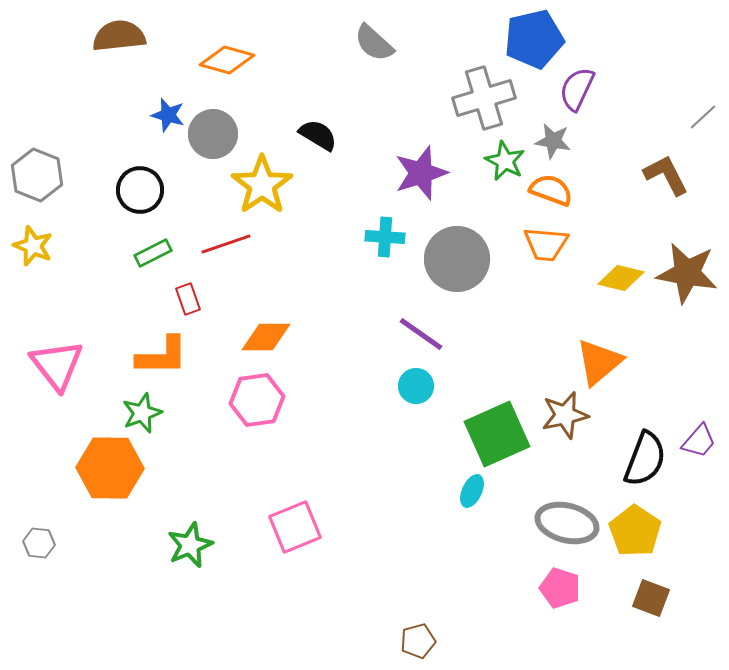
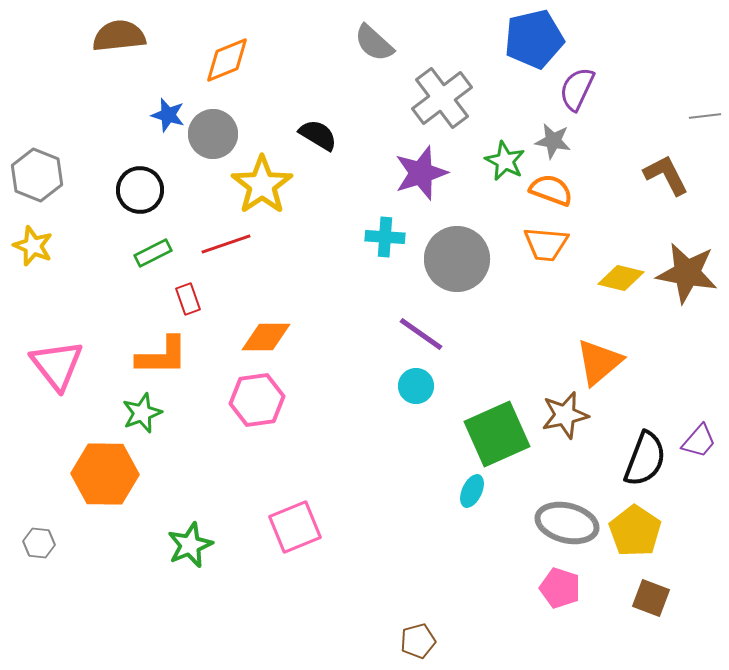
orange diamond at (227, 60): rotated 38 degrees counterclockwise
gray cross at (484, 98): moved 42 px left; rotated 20 degrees counterclockwise
gray line at (703, 117): moved 2 px right, 1 px up; rotated 36 degrees clockwise
orange hexagon at (110, 468): moved 5 px left, 6 px down
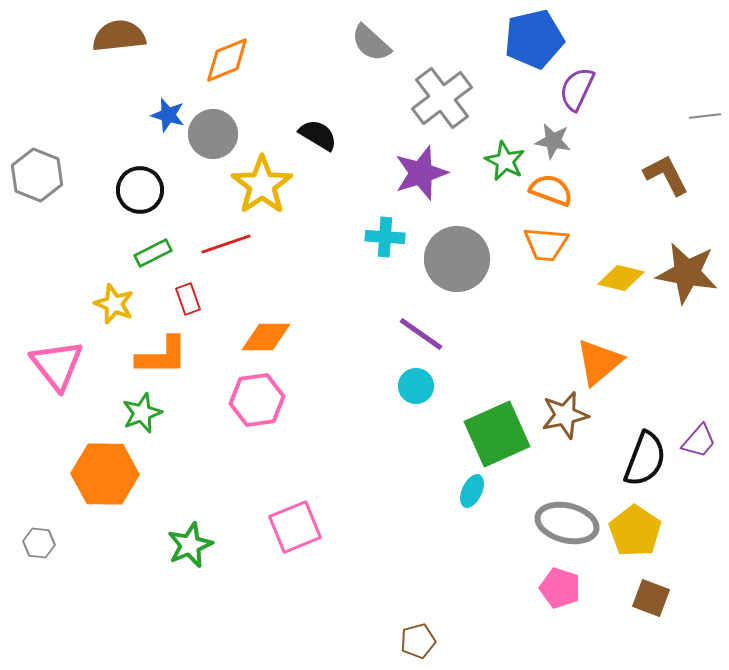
gray semicircle at (374, 43): moved 3 px left
yellow star at (33, 246): moved 81 px right, 58 px down
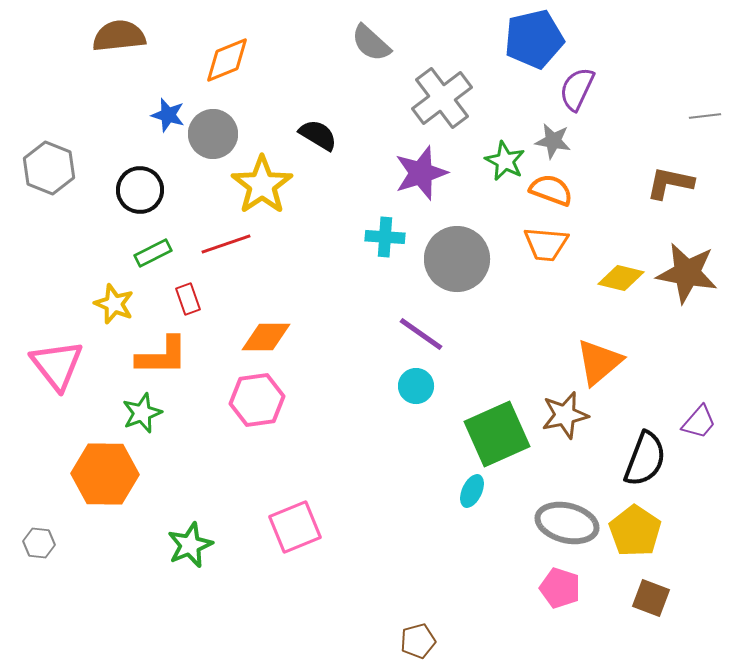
gray hexagon at (37, 175): moved 12 px right, 7 px up
brown L-shape at (666, 175): moved 4 px right, 8 px down; rotated 51 degrees counterclockwise
purple trapezoid at (699, 441): moved 19 px up
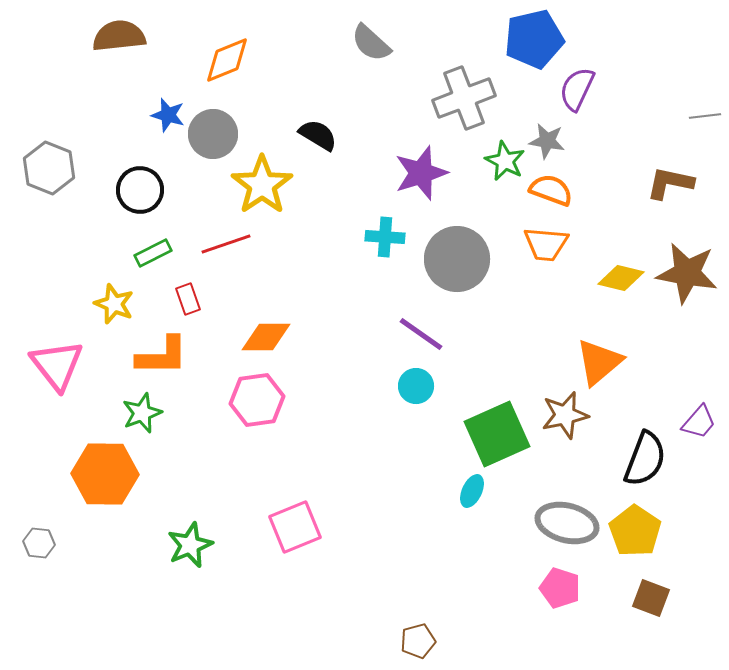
gray cross at (442, 98): moved 22 px right; rotated 16 degrees clockwise
gray star at (553, 141): moved 6 px left
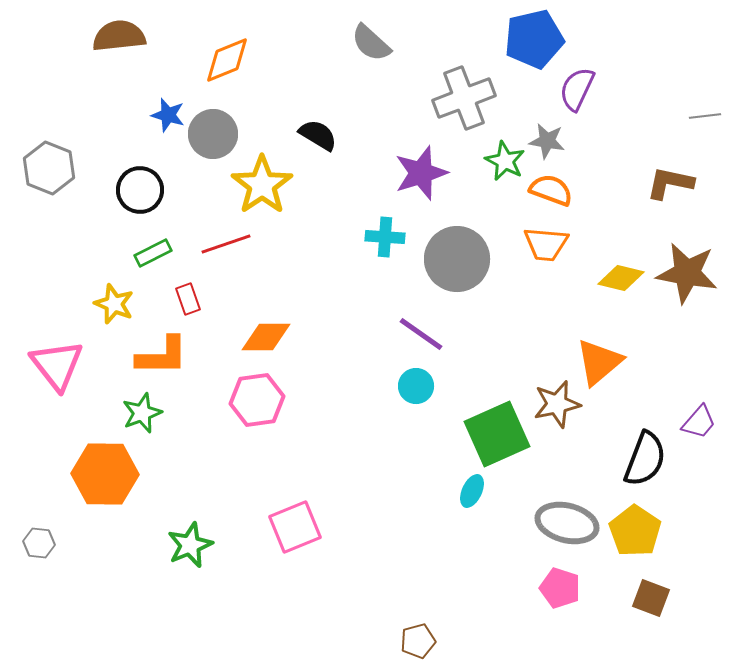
brown star at (565, 415): moved 8 px left, 11 px up
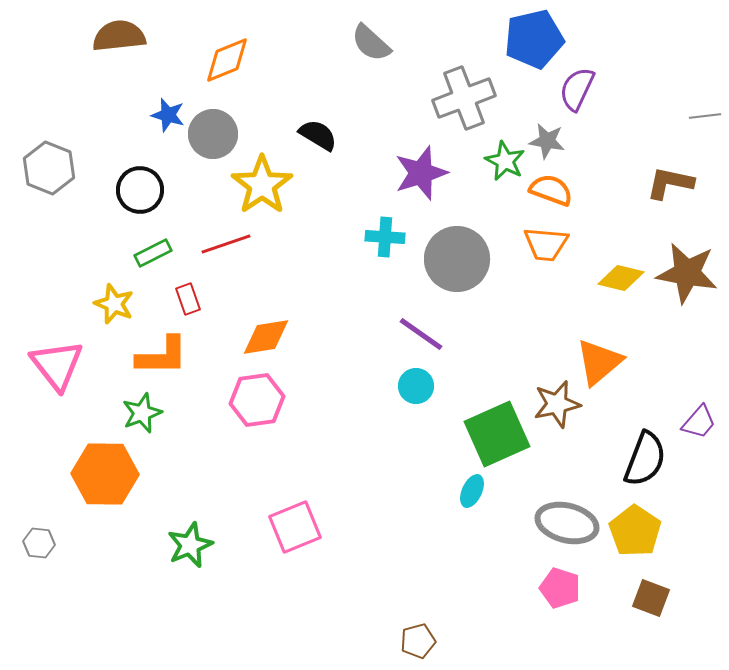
orange diamond at (266, 337): rotated 9 degrees counterclockwise
